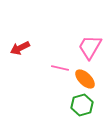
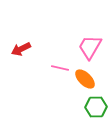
red arrow: moved 1 px right, 1 px down
green hexagon: moved 14 px right, 2 px down; rotated 15 degrees clockwise
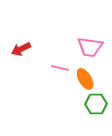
pink trapezoid: rotated 112 degrees counterclockwise
orange ellipse: rotated 15 degrees clockwise
green hexagon: moved 3 px up
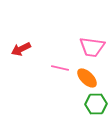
pink trapezoid: moved 2 px right
orange ellipse: moved 2 px right, 1 px up; rotated 15 degrees counterclockwise
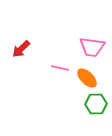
red arrow: rotated 18 degrees counterclockwise
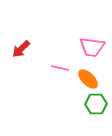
orange ellipse: moved 1 px right, 1 px down
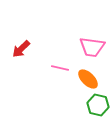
green hexagon: moved 2 px right, 1 px down; rotated 15 degrees clockwise
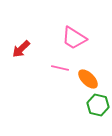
pink trapezoid: moved 18 px left, 9 px up; rotated 24 degrees clockwise
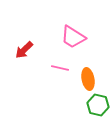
pink trapezoid: moved 1 px left, 1 px up
red arrow: moved 3 px right, 1 px down
orange ellipse: rotated 35 degrees clockwise
